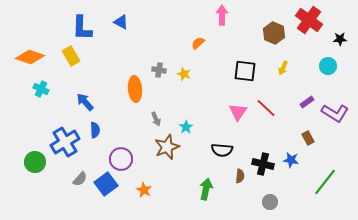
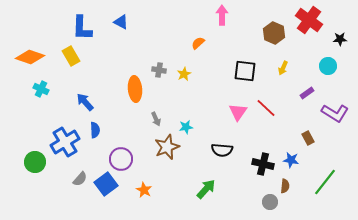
yellow star: rotated 24 degrees clockwise
purple rectangle: moved 9 px up
cyan star: rotated 24 degrees clockwise
brown semicircle: moved 45 px right, 10 px down
green arrow: rotated 30 degrees clockwise
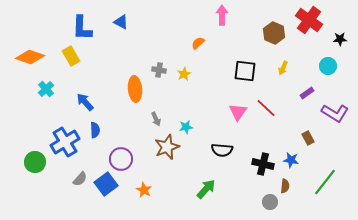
cyan cross: moved 5 px right; rotated 21 degrees clockwise
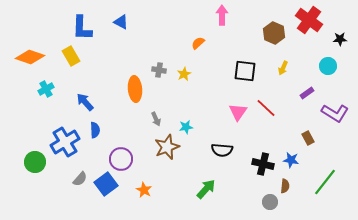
cyan cross: rotated 14 degrees clockwise
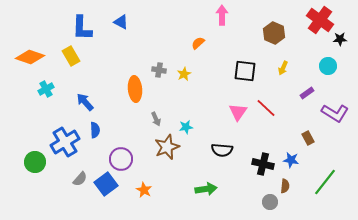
red cross: moved 11 px right
green arrow: rotated 40 degrees clockwise
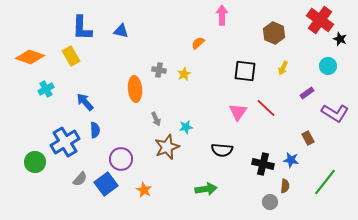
blue triangle: moved 9 px down; rotated 14 degrees counterclockwise
black star: rotated 24 degrees clockwise
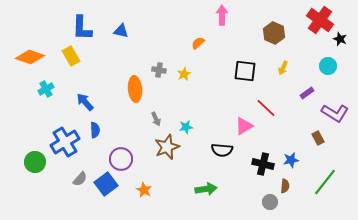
pink triangle: moved 6 px right, 14 px down; rotated 24 degrees clockwise
brown rectangle: moved 10 px right
blue star: rotated 21 degrees counterclockwise
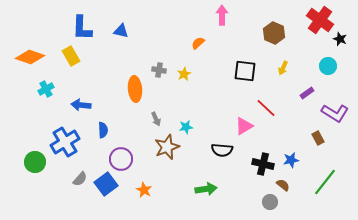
blue arrow: moved 4 px left, 3 px down; rotated 42 degrees counterclockwise
blue semicircle: moved 8 px right
brown semicircle: moved 2 px left, 1 px up; rotated 56 degrees counterclockwise
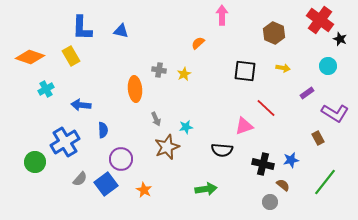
yellow arrow: rotated 104 degrees counterclockwise
pink triangle: rotated 12 degrees clockwise
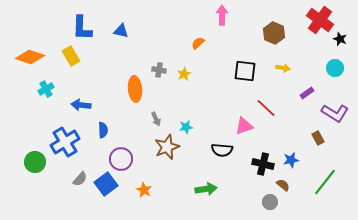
cyan circle: moved 7 px right, 2 px down
